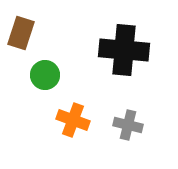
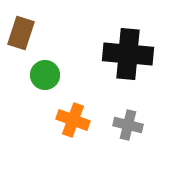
black cross: moved 4 px right, 4 px down
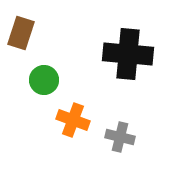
green circle: moved 1 px left, 5 px down
gray cross: moved 8 px left, 12 px down
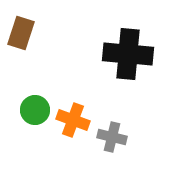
green circle: moved 9 px left, 30 px down
gray cross: moved 8 px left
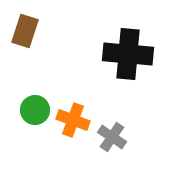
brown rectangle: moved 4 px right, 2 px up
gray cross: rotated 20 degrees clockwise
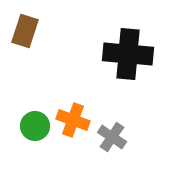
green circle: moved 16 px down
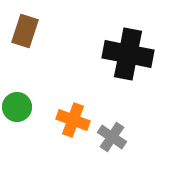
black cross: rotated 6 degrees clockwise
green circle: moved 18 px left, 19 px up
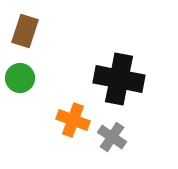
black cross: moved 9 px left, 25 px down
green circle: moved 3 px right, 29 px up
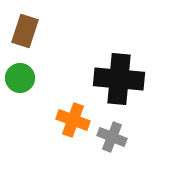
black cross: rotated 6 degrees counterclockwise
gray cross: rotated 12 degrees counterclockwise
